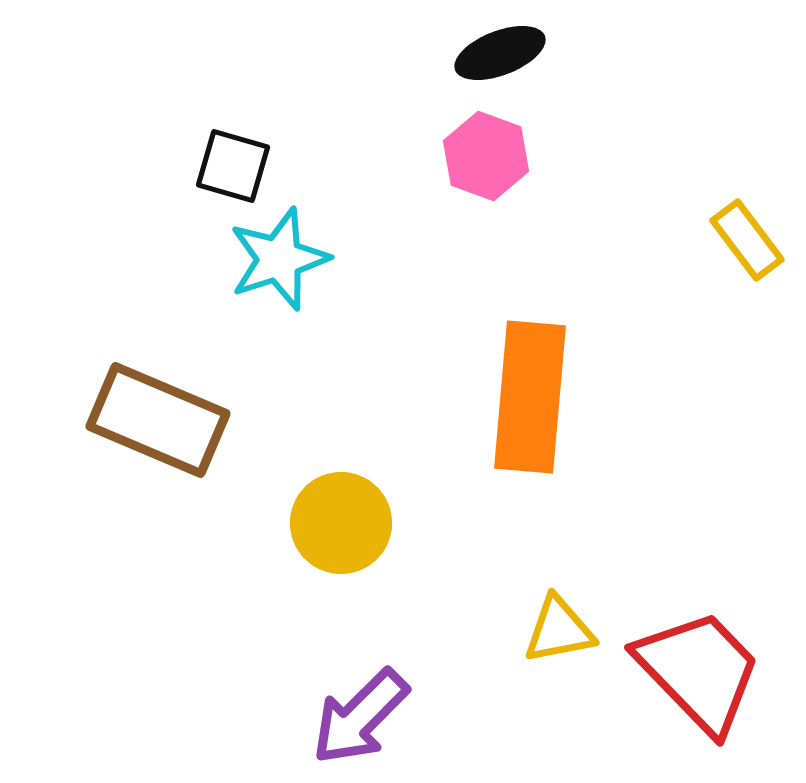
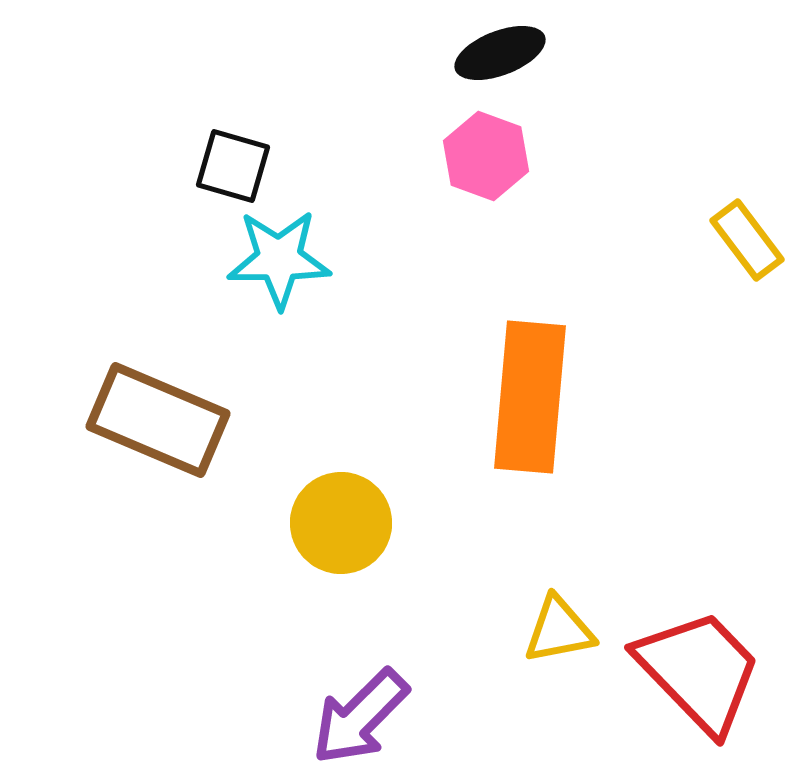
cyan star: rotated 18 degrees clockwise
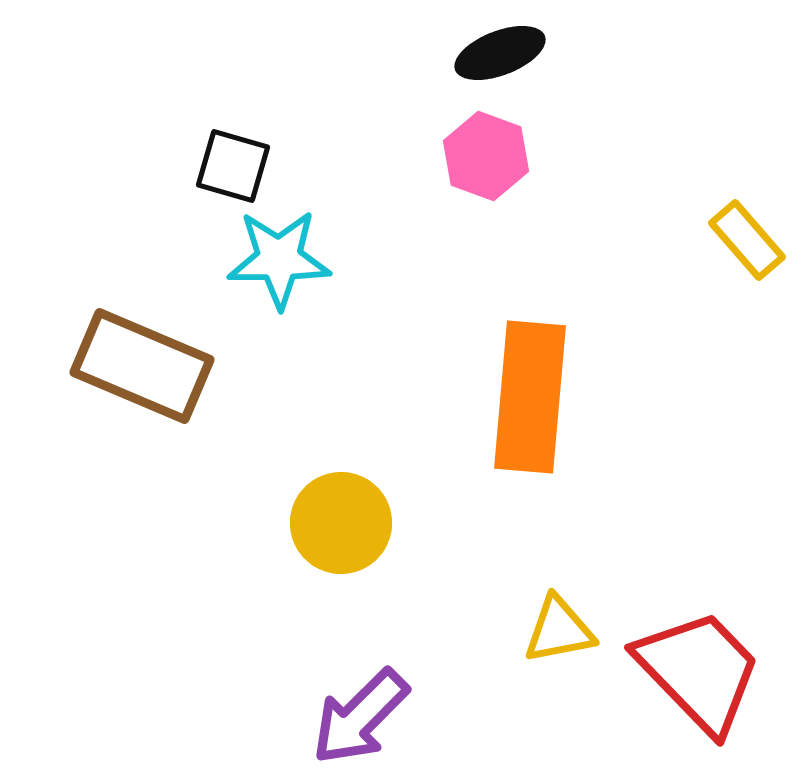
yellow rectangle: rotated 4 degrees counterclockwise
brown rectangle: moved 16 px left, 54 px up
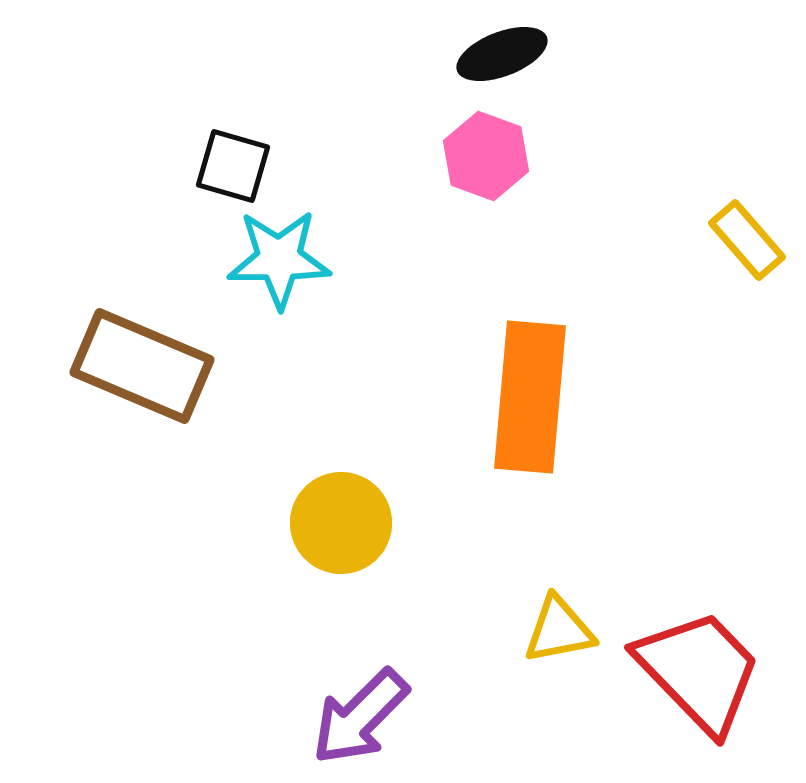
black ellipse: moved 2 px right, 1 px down
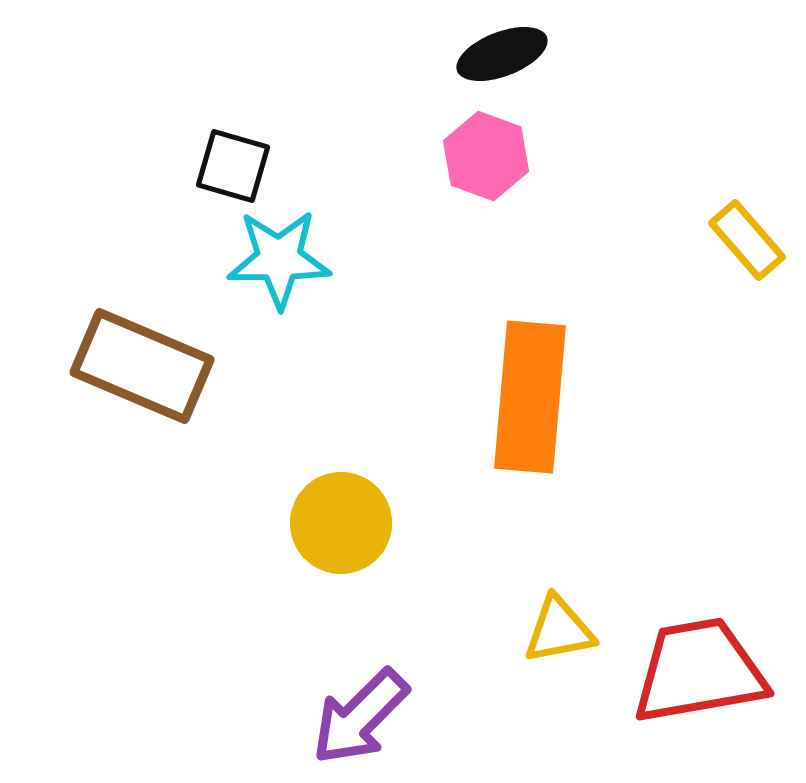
red trapezoid: rotated 56 degrees counterclockwise
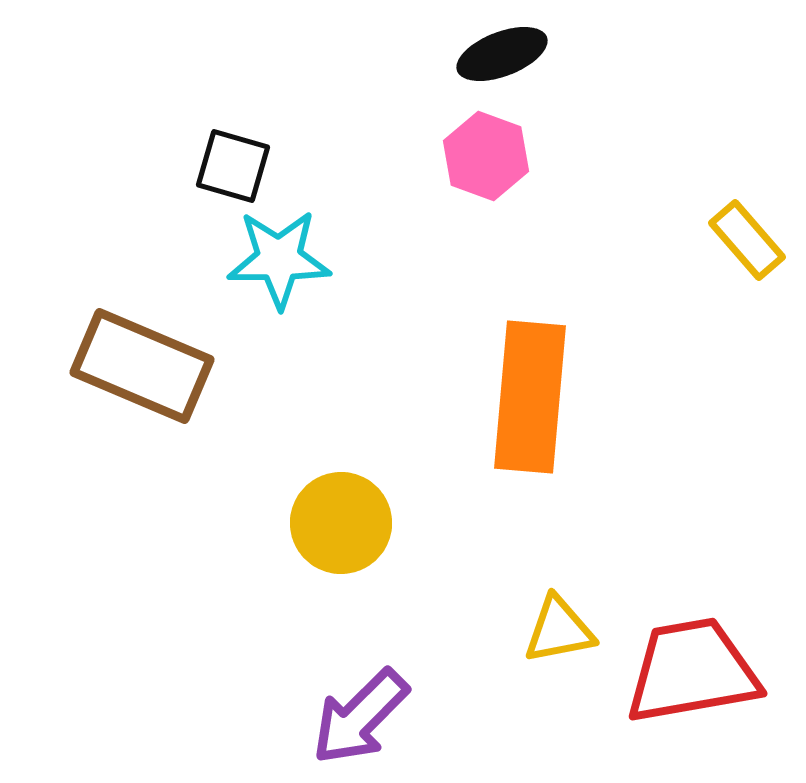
red trapezoid: moved 7 px left
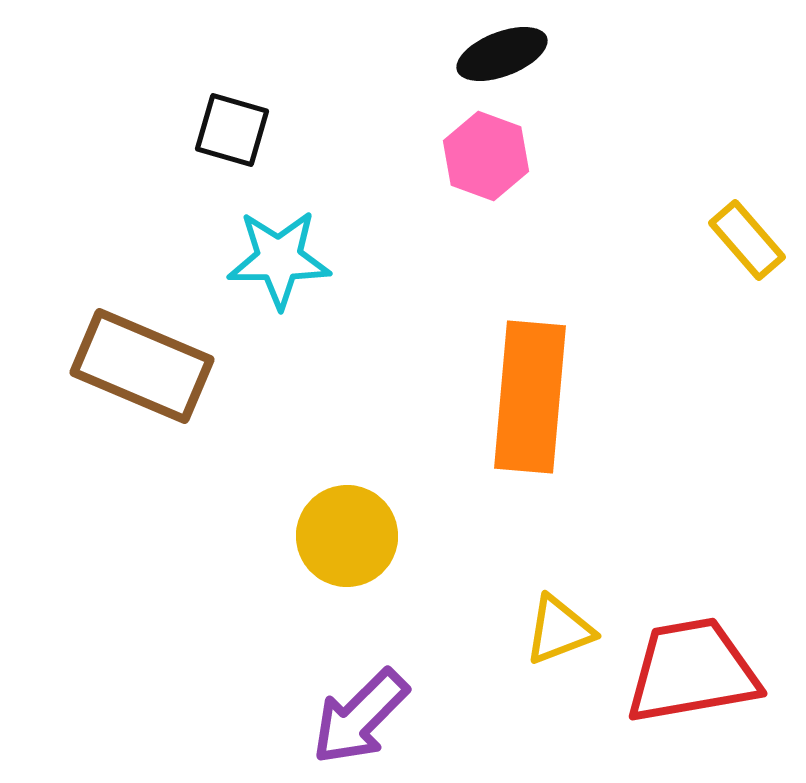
black square: moved 1 px left, 36 px up
yellow circle: moved 6 px right, 13 px down
yellow triangle: rotated 10 degrees counterclockwise
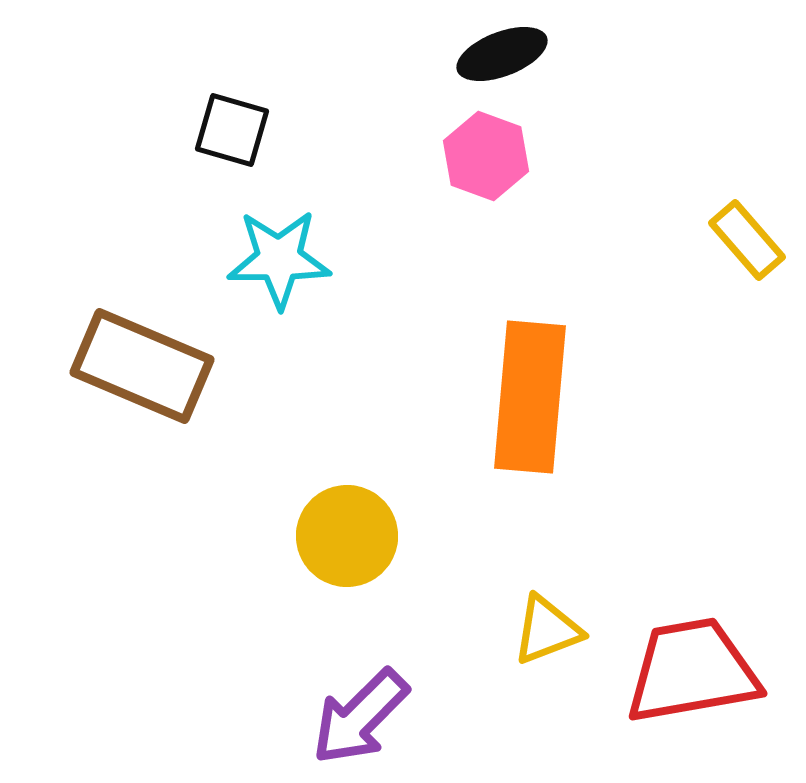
yellow triangle: moved 12 px left
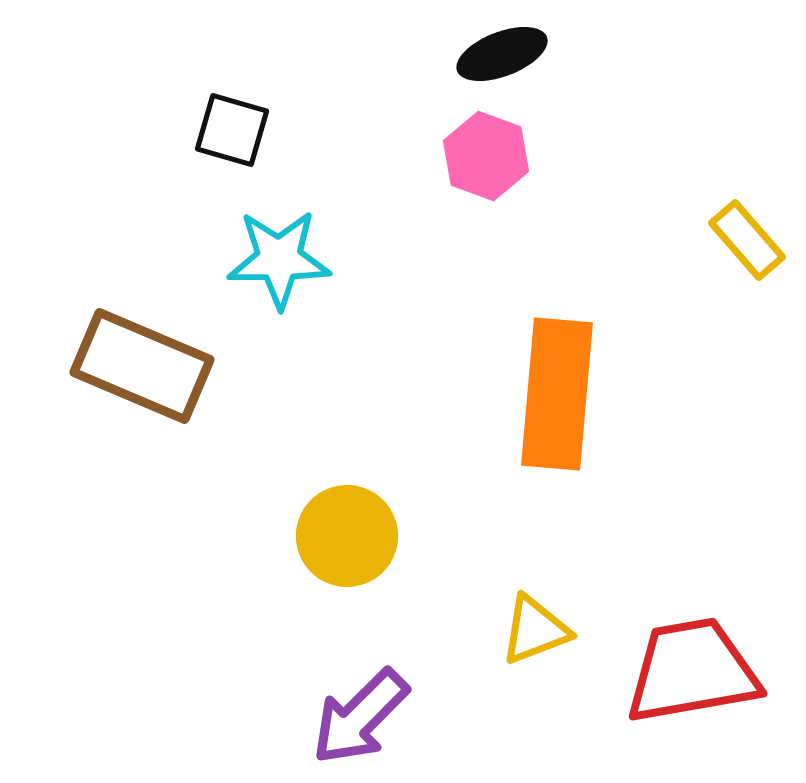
orange rectangle: moved 27 px right, 3 px up
yellow triangle: moved 12 px left
